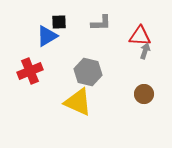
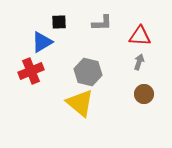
gray L-shape: moved 1 px right
blue triangle: moved 5 px left, 6 px down
gray arrow: moved 6 px left, 11 px down
red cross: moved 1 px right
yellow triangle: moved 2 px right, 1 px down; rotated 16 degrees clockwise
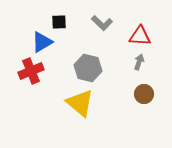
gray L-shape: rotated 45 degrees clockwise
gray hexagon: moved 4 px up
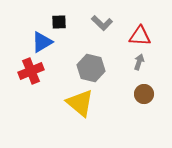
gray hexagon: moved 3 px right
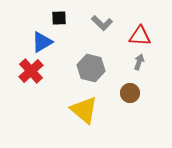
black square: moved 4 px up
red cross: rotated 20 degrees counterclockwise
brown circle: moved 14 px left, 1 px up
yellow triangle: moved 4 px right, 7 px down
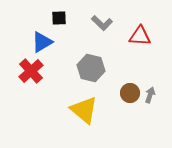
gray arrow: moved 11 px right, 33 px down
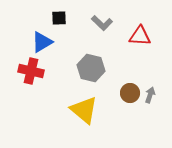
red cross: rotated 35 degrees counterclockwise
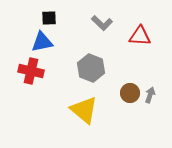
black square: moved 10 px left
blue triangle: rotated 20 degrees clockwise
gray hexagon: rotated 8 degrees clockwise
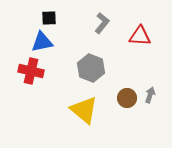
gray L-shape: rotated 95 degrees counterclockwise
brown circle: moved 3 px left, 5 px down
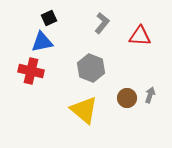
black square: rotated 21 degrees counterclockwise
